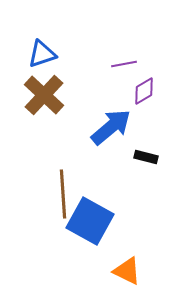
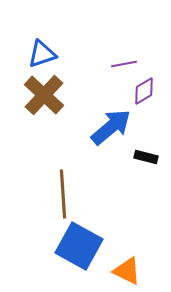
blue square: moved 11 px left, 25 px down
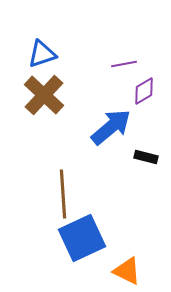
blue square: moved 3 px right, 8 px up; rotated 36 degrees clockwise
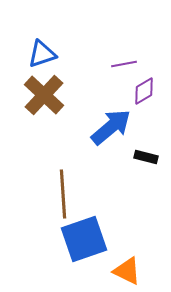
blue square: moved 2 px right, 1 px down; rotated 6 degrees clockwise
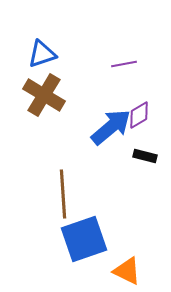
purple diamond: moved 5 px left, 24 px down
brown cross: rotated 12 degrees counterclockwise
black rectangle: moved 1 px left, 1 px up
